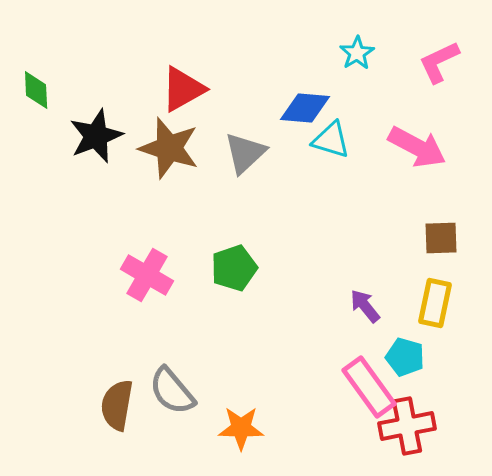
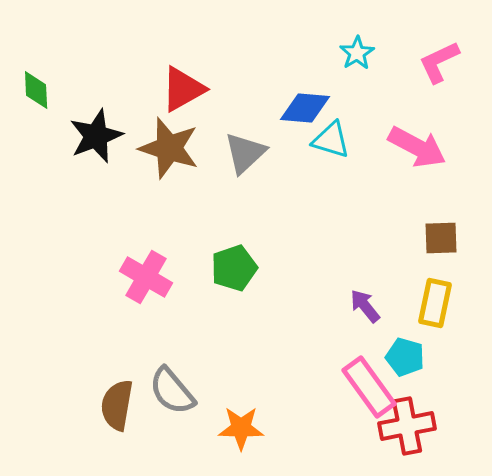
pink cross: moved 1 px left, 2 px down
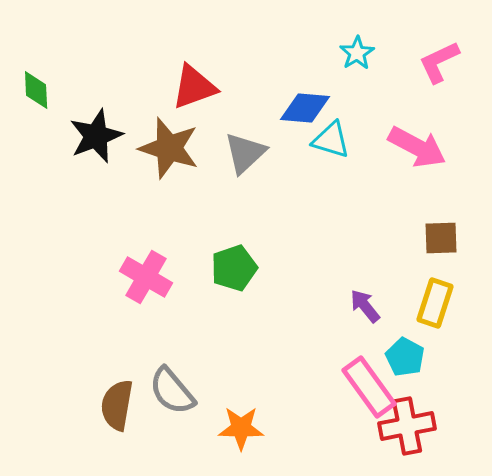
red triangle: moved 11 px right, 2 px up; rotated 9 degrees clockwise
yellow rectangle: rotated 6 degrees clockwise
cyan pentagon: rotated 12 degrees clockwise
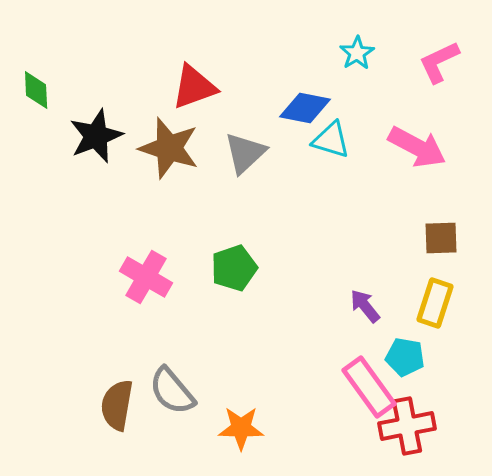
blue diamond: rotated 6 degrees clockwise
cyan pentagon: rotated 18 degrees counterclockwise
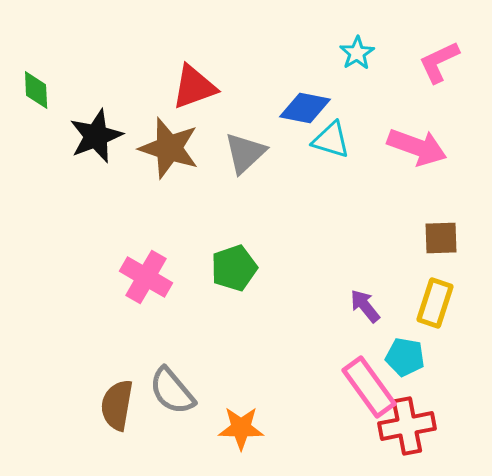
pink arrow: rotated 8 degrees counterclockwise
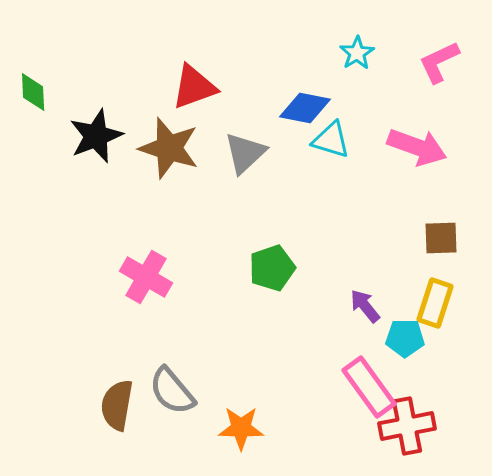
green diamond: moved 3 px left, 2 px down
green pentagon: moved 38 px right
cyan pentagon: moved 19 px up; rotated 9 degrees counterclockwise
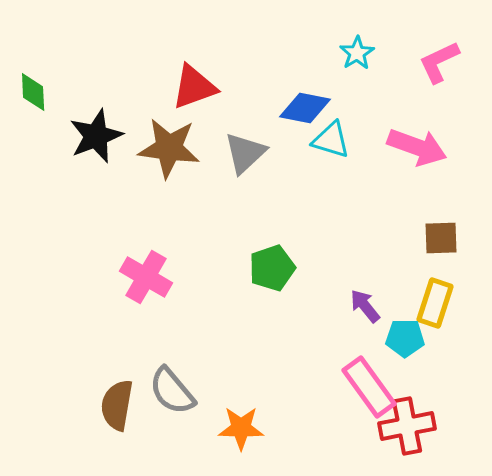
brown star: rotated 10 degrees counterclockwise
